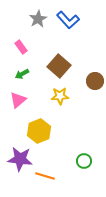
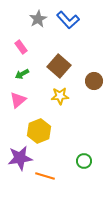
brown circle: moved 1 px left
purple star: moved 1 px up; rotated 15 degrees counterclockwise
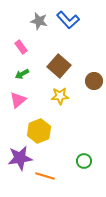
gray star: moved 1 px right, 2 px down; rotated 30 degrees counterclockwise
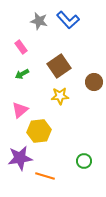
brown square: rotated 15 degrees clockwise
brown circle: moved 1 px down
pink triangle: moved 2 px right, 10 px down
yellow hexagon: rotated 15 degrees clockwise
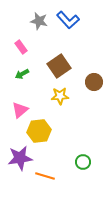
green circle: moved 1 px left, 1 px down
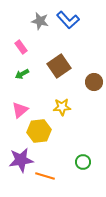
gray star: moved 1 px right
yellow star: moved 2 px right, 11 px down
purple star: moved 1 px right, 2 px down
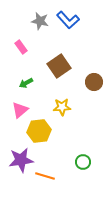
green arrow: moved 4 px right, 9 px down
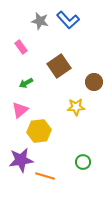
yellow star: moved 14 px right
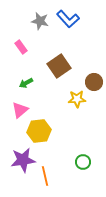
blue L-shape: moved 1 px up
yellow star: moved 1 px right, 8 px up
purple star: moved 2 px right
orange line: rotated 60 degrees clockwise
